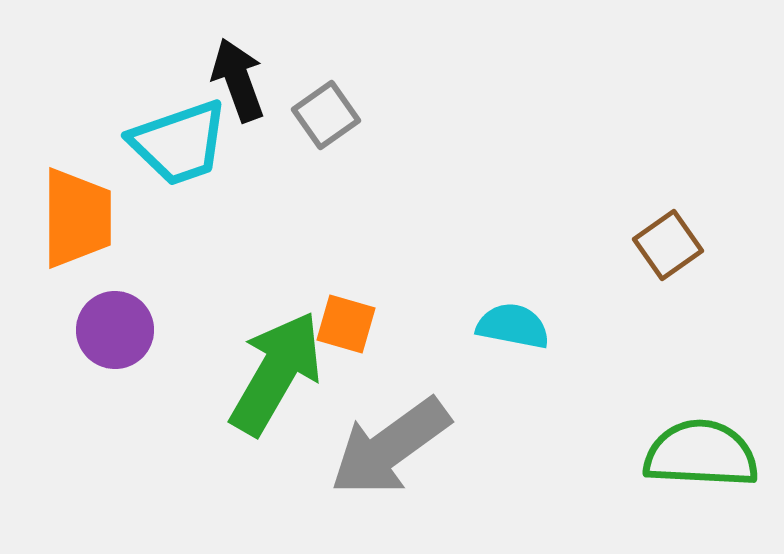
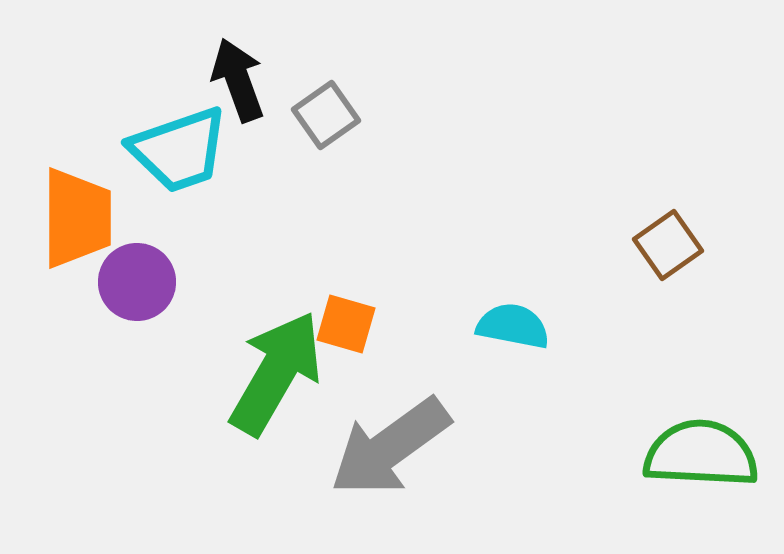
cyan trapezoid: moved 7 px down
purple circle: moved 22 px right, 48 px up
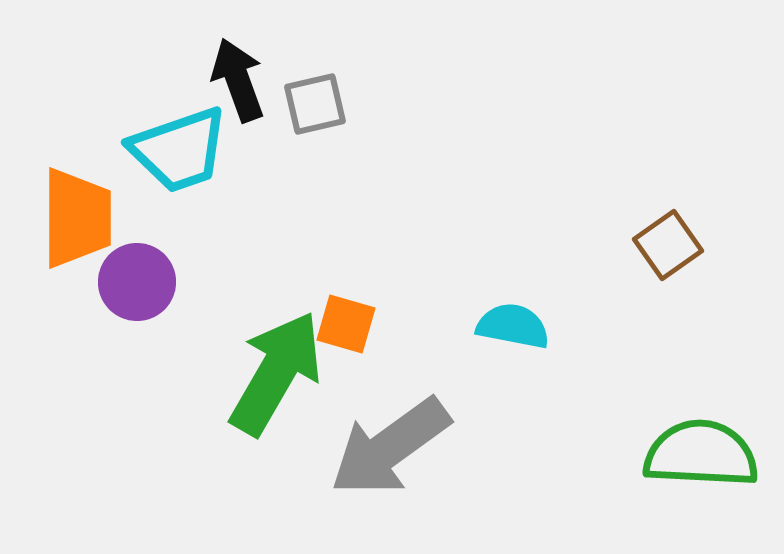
gray square: moved 11 px left, 11 px up; rotated 22 degrees clockwise
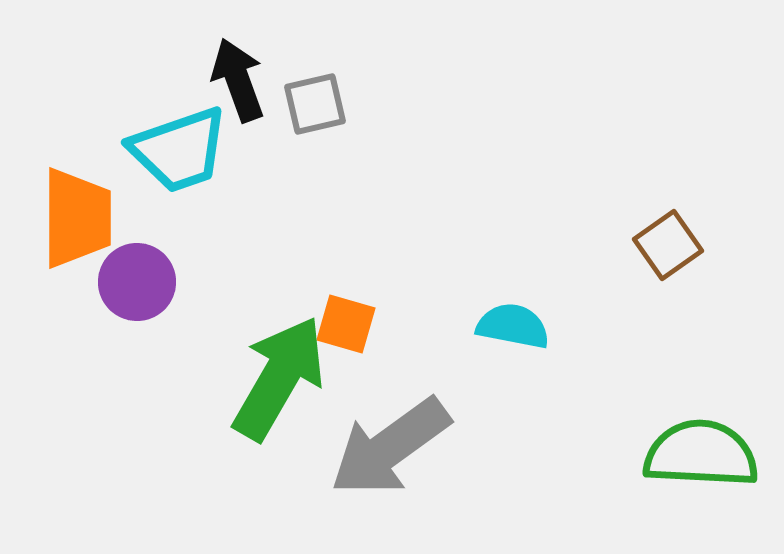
green arrow: moved 3 px right, 5 px down
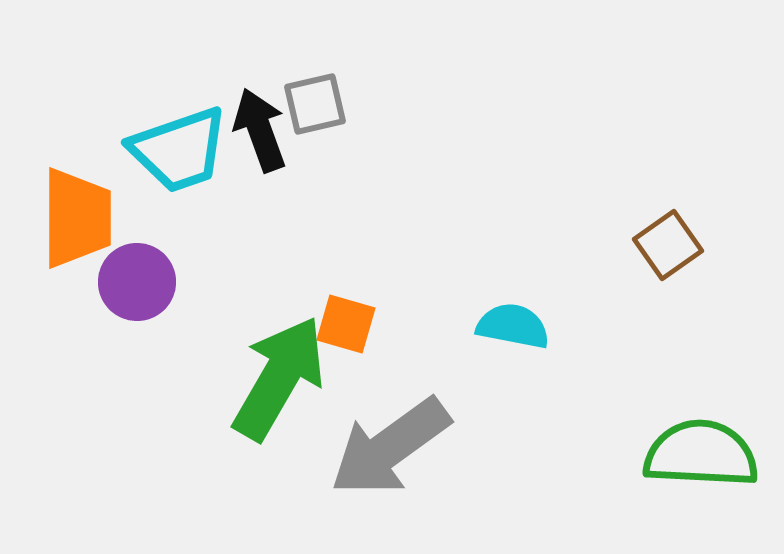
black arrow: moved 22 px right, 50 px down
